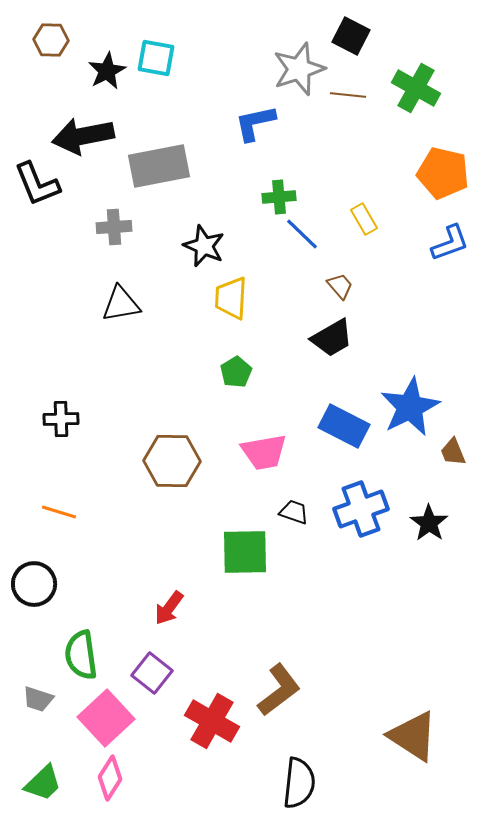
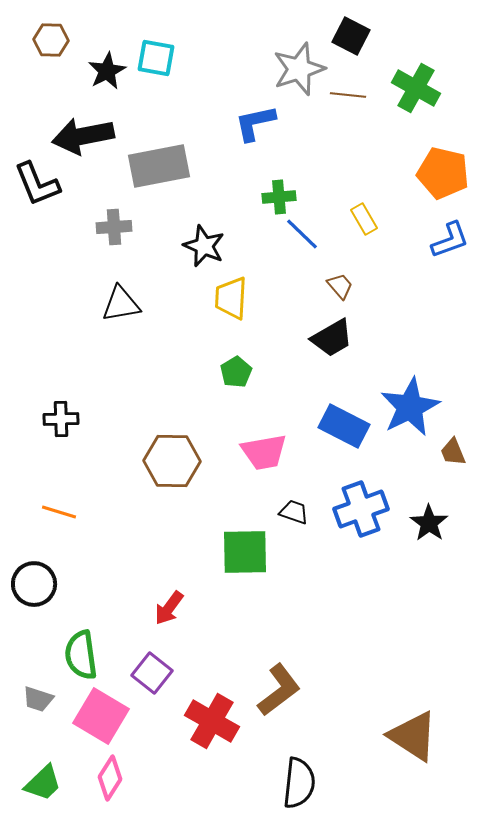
blue L-shape at (450, 243): moved 3 px up
pink square at (106, 718): moved 5 px left, 2 px up; rotated 16 degrees counterclockwise
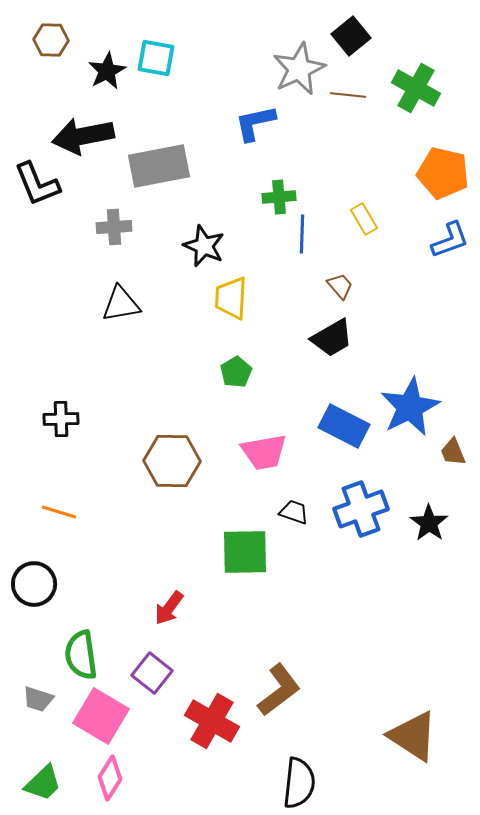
black square at (351, 36): rotated 24 degrees clockwise
gray star at (299, 69): rotated 6 degrees counterclockwise
blue line at (302, 234): rotated 48 degrees clockwise
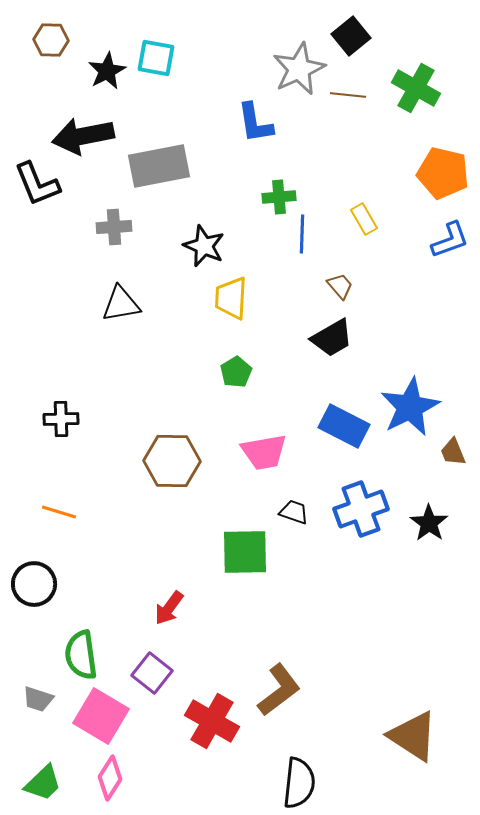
blue L-shape at (255, 123): rotated 87 degrees counterclockwise
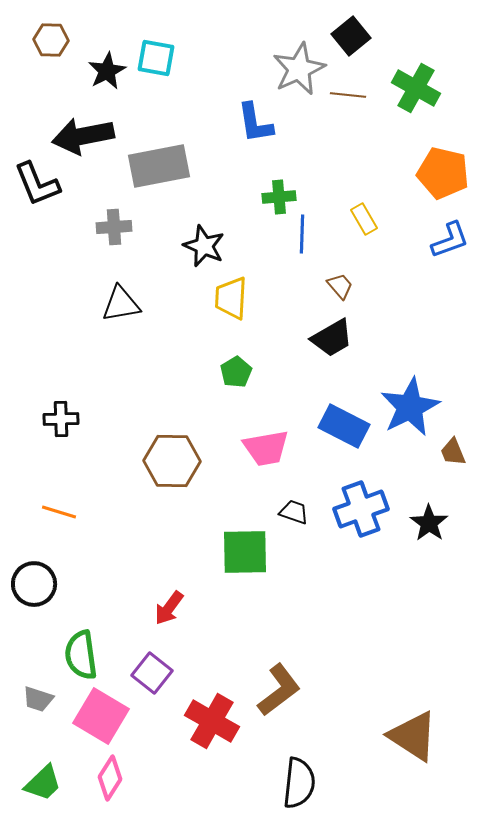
pink trapezoid at (264, 452): moved 2 px right, 4 px up
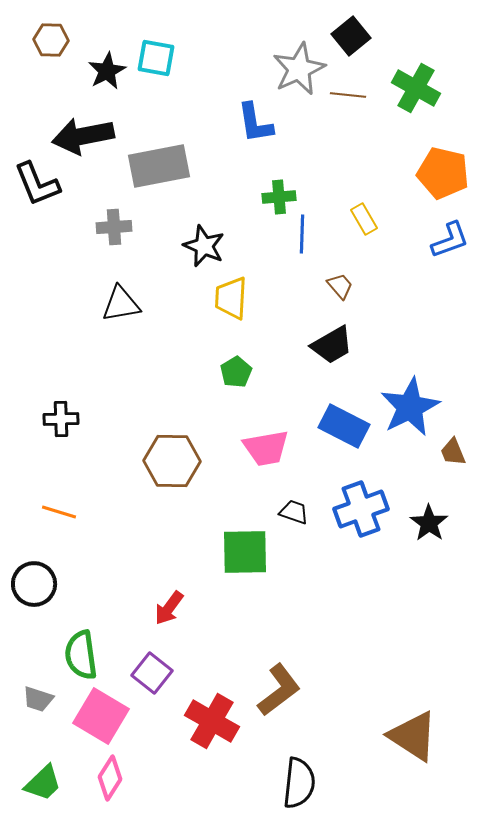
black trapezoid at (332, 338): moved 7 px down
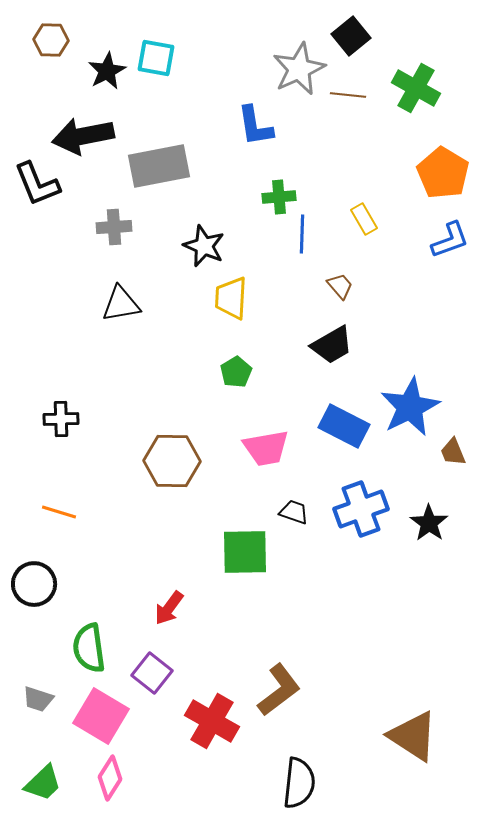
blue L-shape at (255, 123): moved 3 px down
orange pentagon at (443, 173): rotated 18 degrees clockwise
green semicircle at (81, 655): moved 8 px right, 7 px up
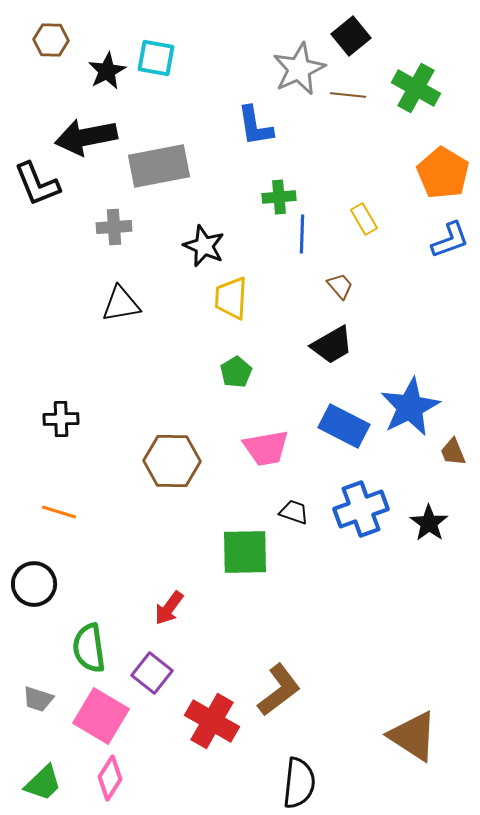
black arrow at (83, 136): moved 3 px right, 1 px down
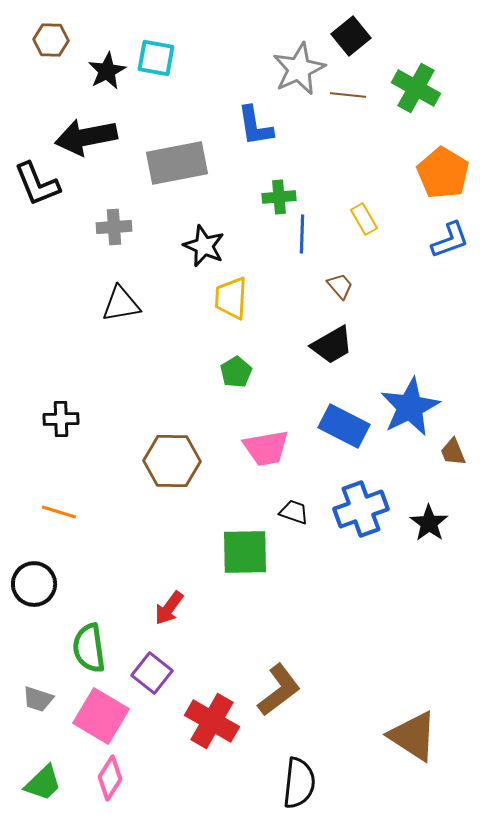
gray rectangle at (159, 166): moved 18 px right, 3 px up
